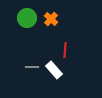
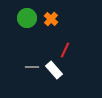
red line: rotated 21 degrees clockwise
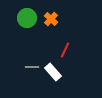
white rectangle: moved 1 px left, 2 px down
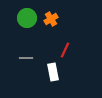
orange cross: rotated 16 degrees clockwise
gray line: moved 6 px left, 9 px up
white rectangle: rotated 30 degrees clockwise
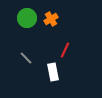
gray line: rotated 48 degrees clockwise
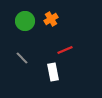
green circle: moved 2 px left, 3 px down
red line: rotated 42 degrees clockwise
gray line: moved 4 px left
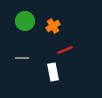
orange cross: moved 2 px right, 7 px down
gray line: rotated 48 degrees counterclockwise
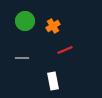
white rectangle: moved 9 px down
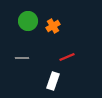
green circle: moved 3 px right
red line: moved 2 px right, 7 px down
white rectangle: rotated 30 degrees clockwise
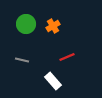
green circle: moved 2 px left, 3 px down
gray line: moved 2 px down; rotated 16 degrees clockwise
white rectangle: rotated 60 degrees counterclockwise
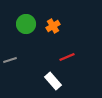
gray line: moved 12 px left; rotated 32 degrees counterclockwise
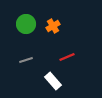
gray line: moved 16 px right
